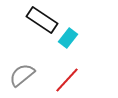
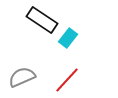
gray semicircle: moved 2 px down; rotated 16 degrees clockwise
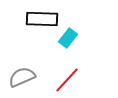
black rectangle: moved 1 px up; rotated 32 degrees counterclockwise
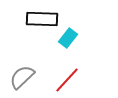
gray semicircle: rotated 20 degrees counterclockwise
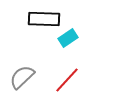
black rectangle: moved 2 px right
cyan rectangle: rotated 18 degrees clockwise
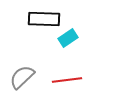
red line: rotated 40 degrees clockwise
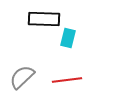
cyan rectangle: rotated 42 degrees counterclockwise
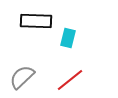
black rectangle: moved 8 px left, 2 px down
red line: moved 3 px right; rotated 32 degrees counterclockwise
